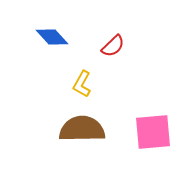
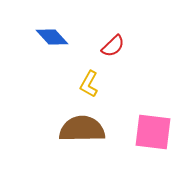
yellow L-shape: moved 7 px right
pink square: rotated 12 degrees clockwise
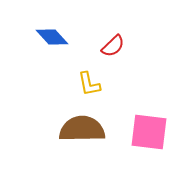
yellow L-shape: rotated 40 degrees counterclockwise
pink square: moved 4 px left
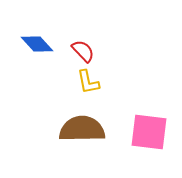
blue diamond: moved 15 px left, 7 px down
red semicircle: moved 30 px left, 5 px down; rotated 90 degrees counterclockwise
yellow L-shape: moved 1 px left, 2 px up
